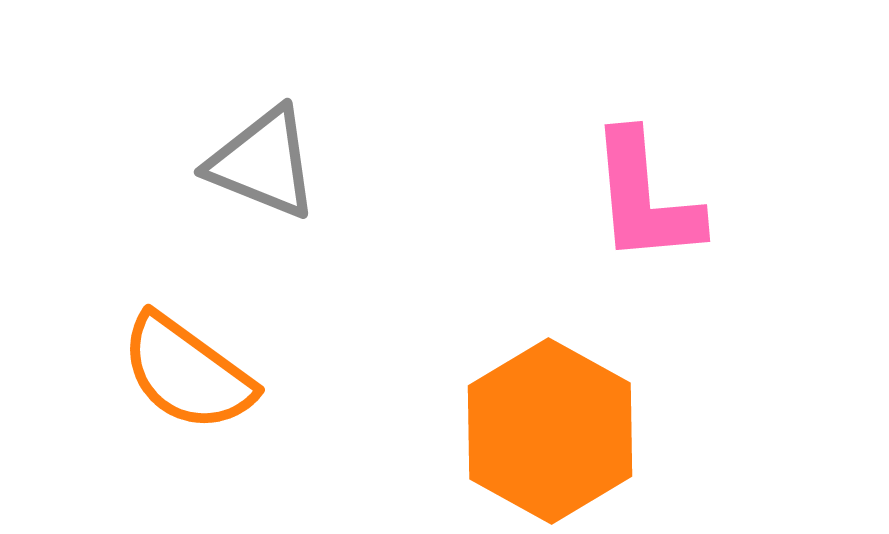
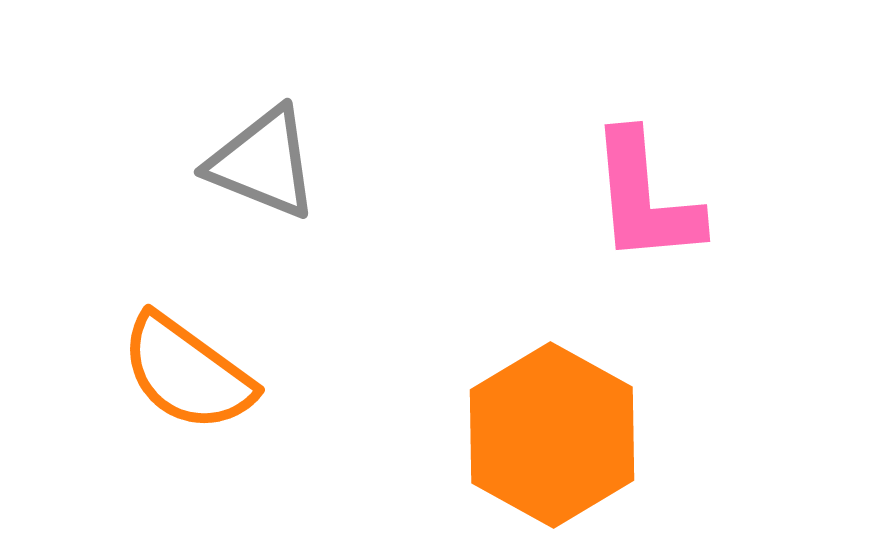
orange hexagon: moved 2 px right, 4 px down
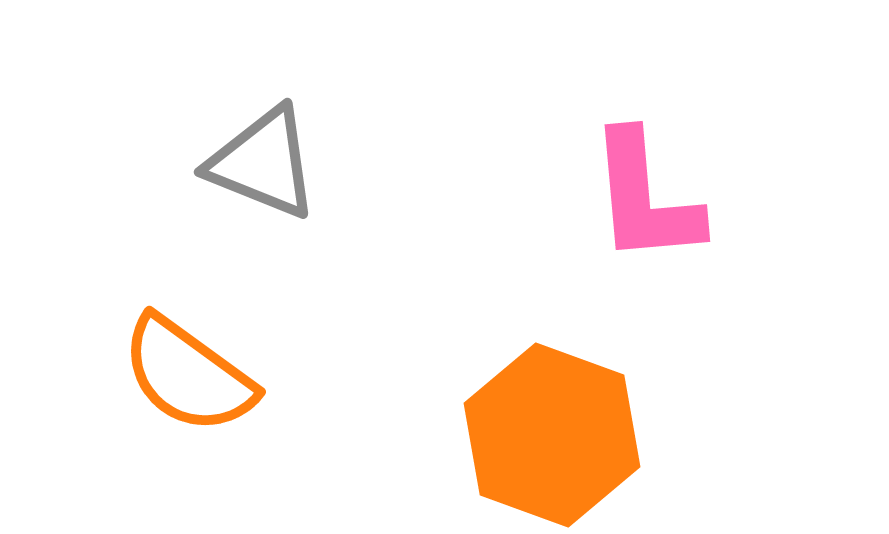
orange semicircle: moved 1 px right, 2 px down
orange hexagon: rotated 9 degrees counterclockwise
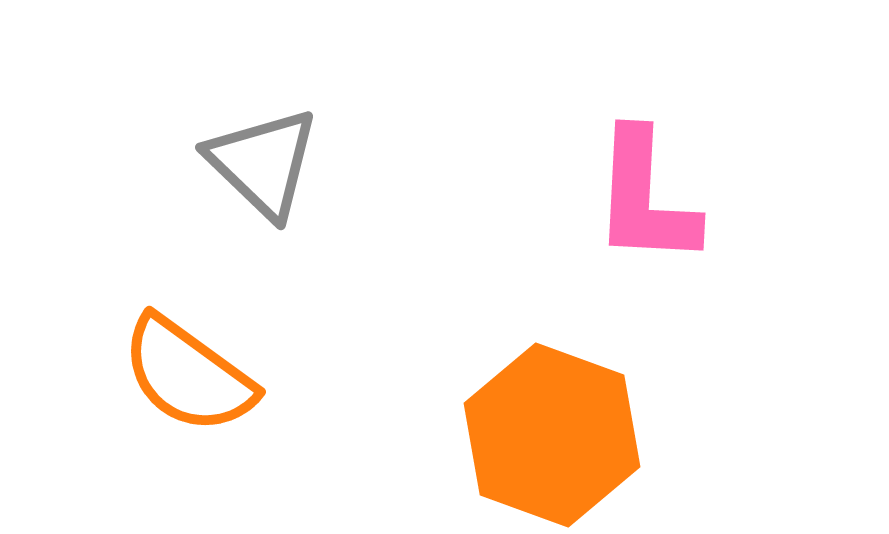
gray triangle: rotated 22 degrees clockwise
pink L-shape: rotated 8 degrees clockwise
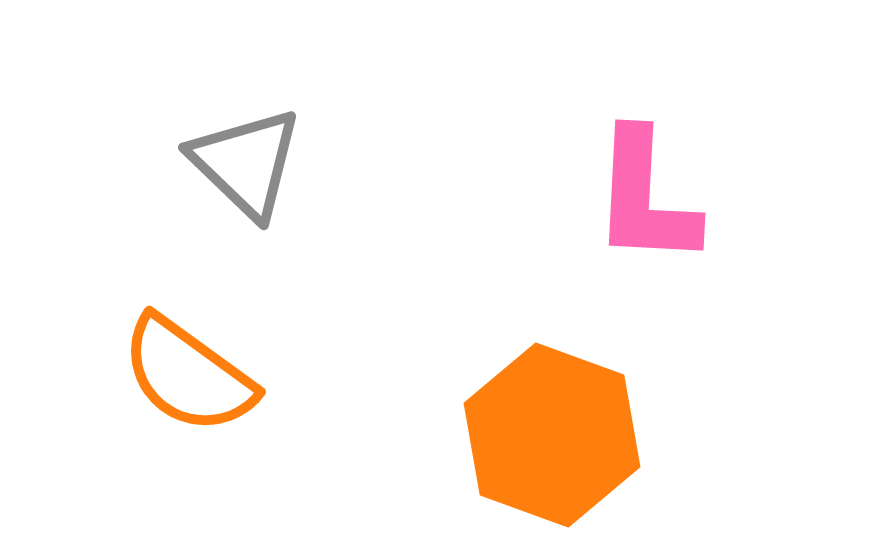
gray triangle: moved 17 px left
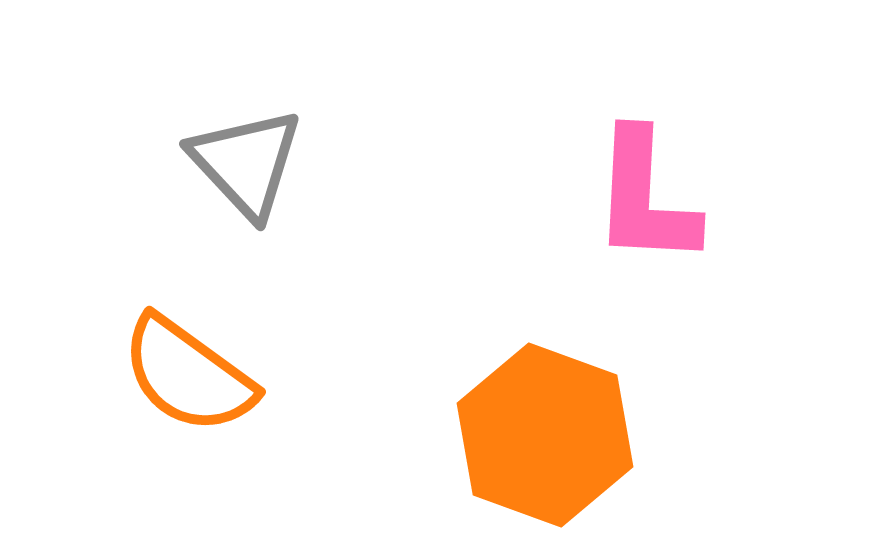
gray triangle: rotated 3 degrees clockwise
orange hexagon: moved 7 px left
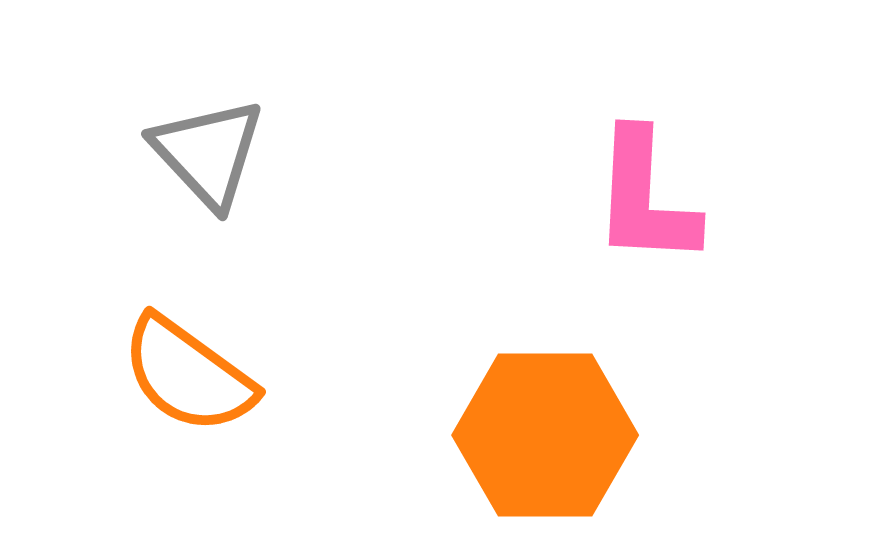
gray triangle: moved 38 px left, 10 px up
orange hexagon: rotated 20 degrees counterclockwise
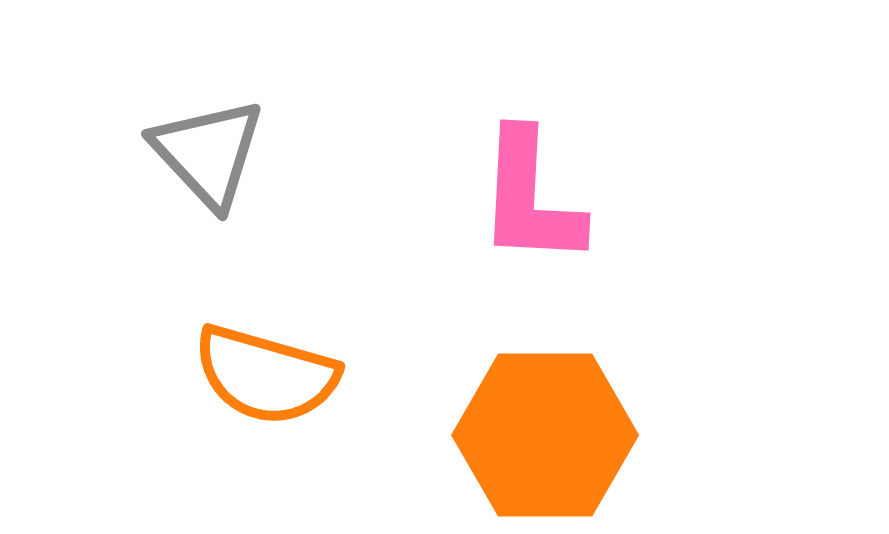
pink L-shape: moved 115 px left
orange semicircle: moved 78 px right; rotated 20 degrees counterclockwise
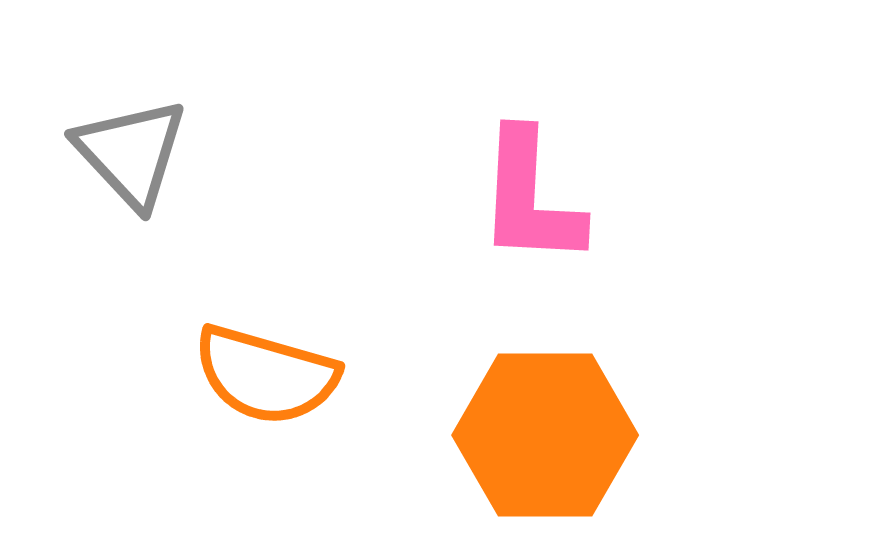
gray triangle: moved 77 px left
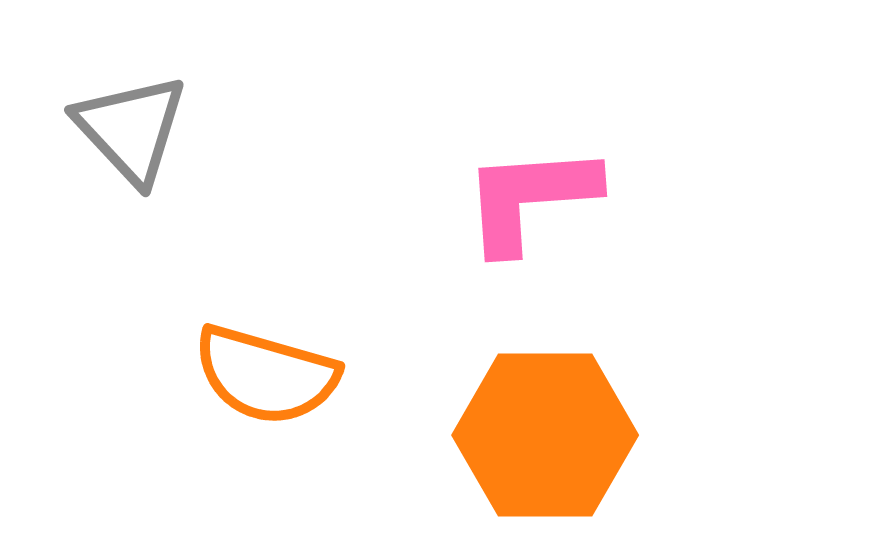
gray triangle: moved 24 px up
pink L-shape: rotated 83 degrees clockwise
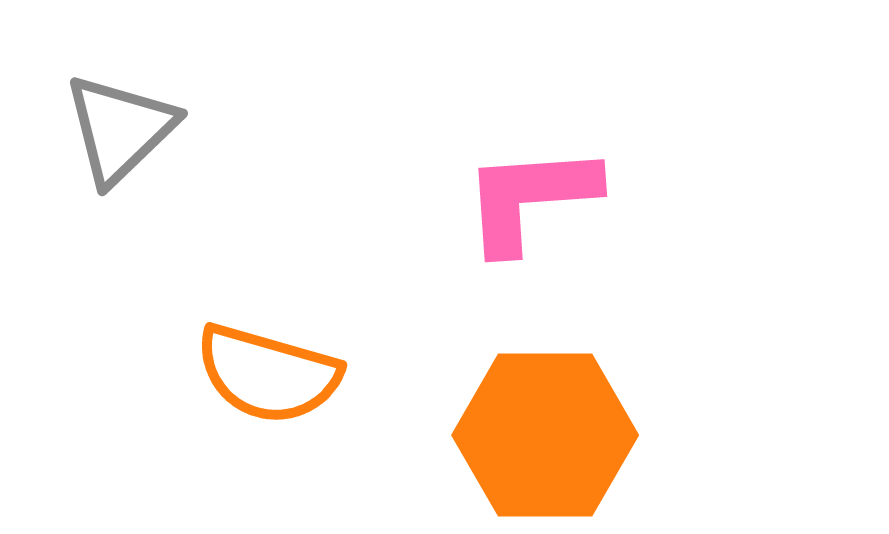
gray triangle: moved 11 px left; rotated 29 degrees clockwise
orange semicircle: moved 2 px right, 1 px up
